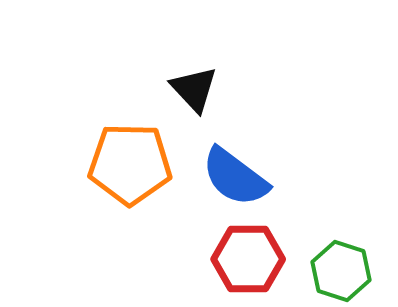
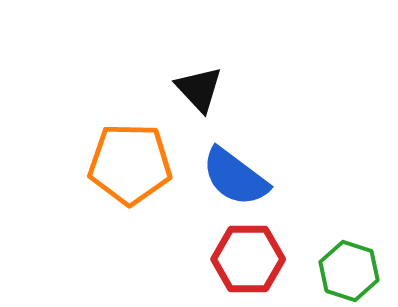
black triangle: moved 5 px right
green hexagon: moved 8 px right
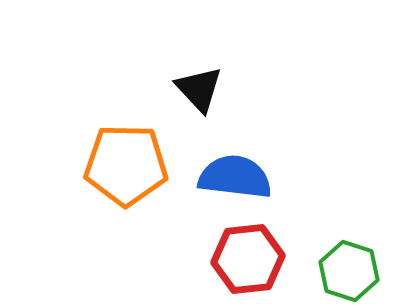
orange pentagon: moved 4 px left, 1 px down
blue semicircle: rotated 150 degrees clockwise
red hexagon: rotated 6 degrees counterclockwise
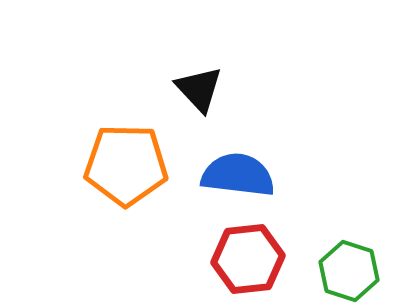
blue semicircle: moved 3 px right, 2 px up
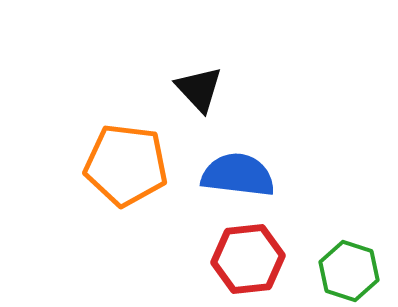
orange pentagon: rotated 6 degrees clockwise
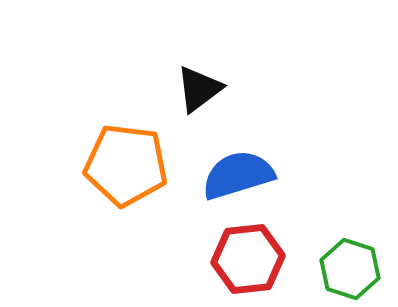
black triangle: rotated 36 degrees clockwise
blue semicircle: rotated 24 degrees counterclockwise
green hexagon: moved 1 px right, 2 px up
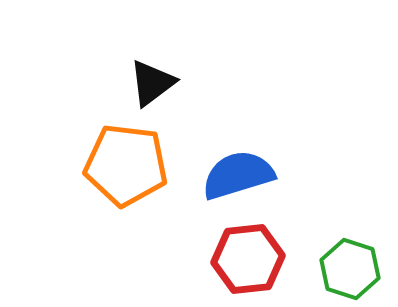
black triangle: moved 47 px left, 6 px up
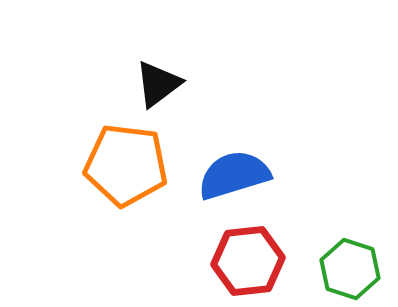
black triangle: moved 6 px right, 1 px down
blue semicircle: moved 4 px left
red hexagon: moved 2 px down
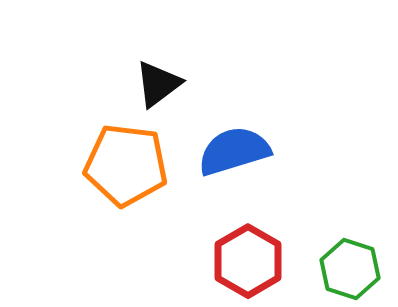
blue semicircle: moved 24 px up
red hexagon: rotated 24 degrees counterclockwise
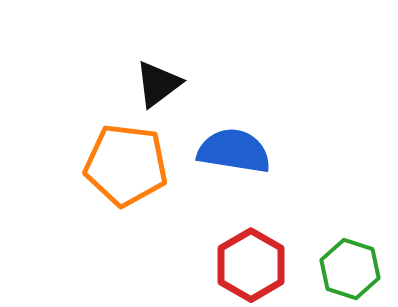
blue semicircle: rotated 26 degrees clockwise
red hexagon: moved 3 px right, 4 px down
